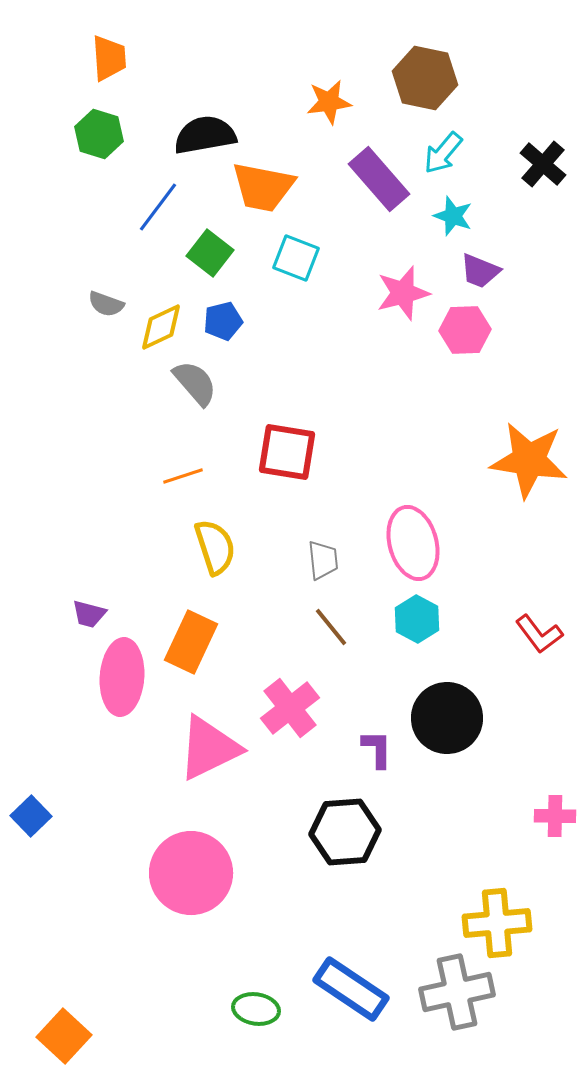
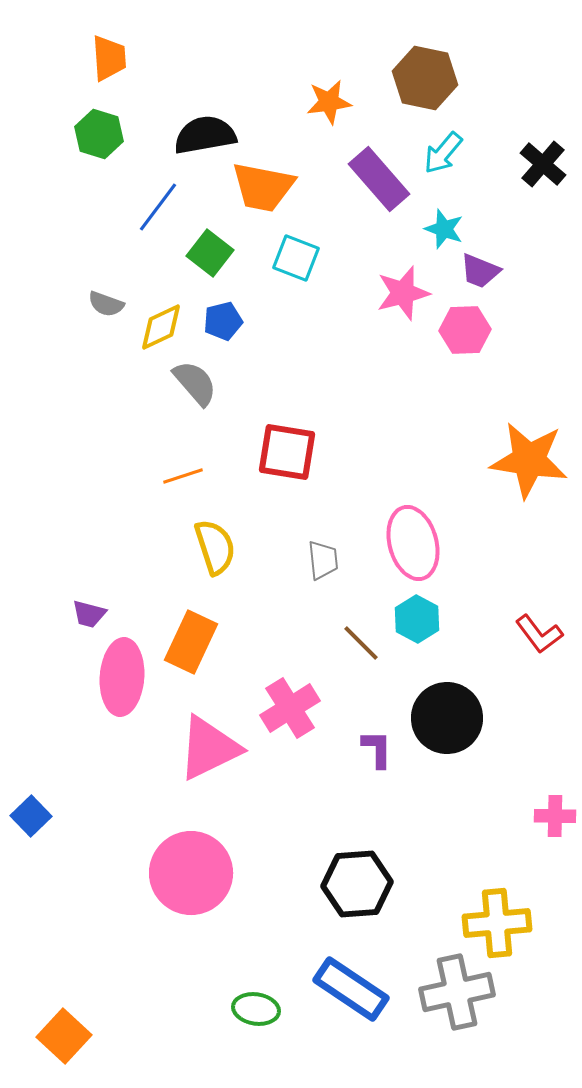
cyan star at (453, 216): moved 9 px left, 13 px down
brown line at (331, 627): moved 30 px right, 16 px down; rotated 6 degrees counterclockwise
pink cross at (290, 708): rotated 6 degrees clockwise
black hexagon at (345, 832): moved 12 px right, 52 px down
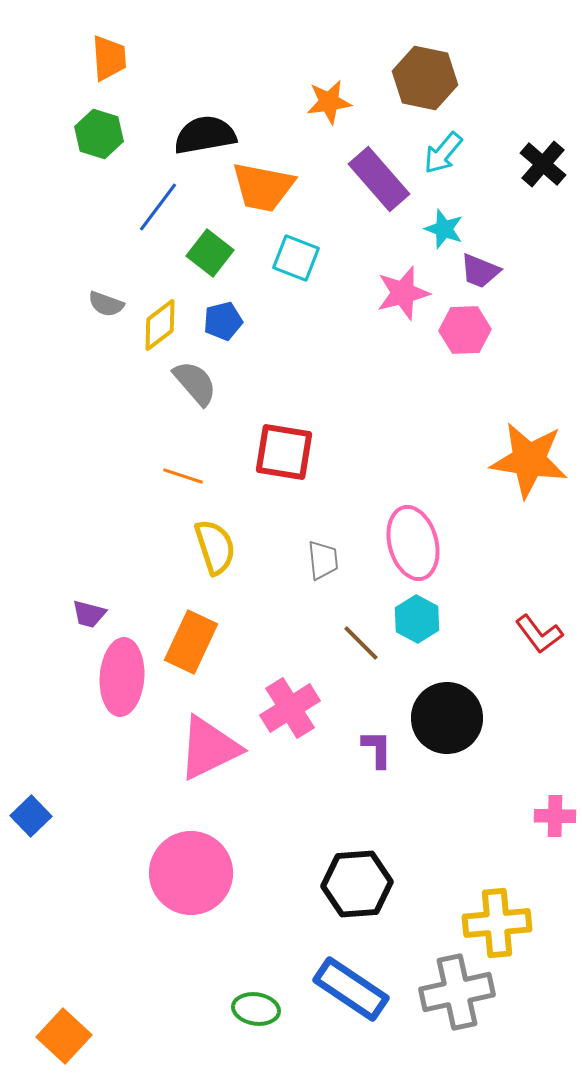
yellow diamond at (161, 327): moved 1 px left, 2 px up; rotated 12 degrees counterclockwise
red square at (287, 452): moved 3 px left
orange line at (183, 476): rotated 36 degrees clockwise
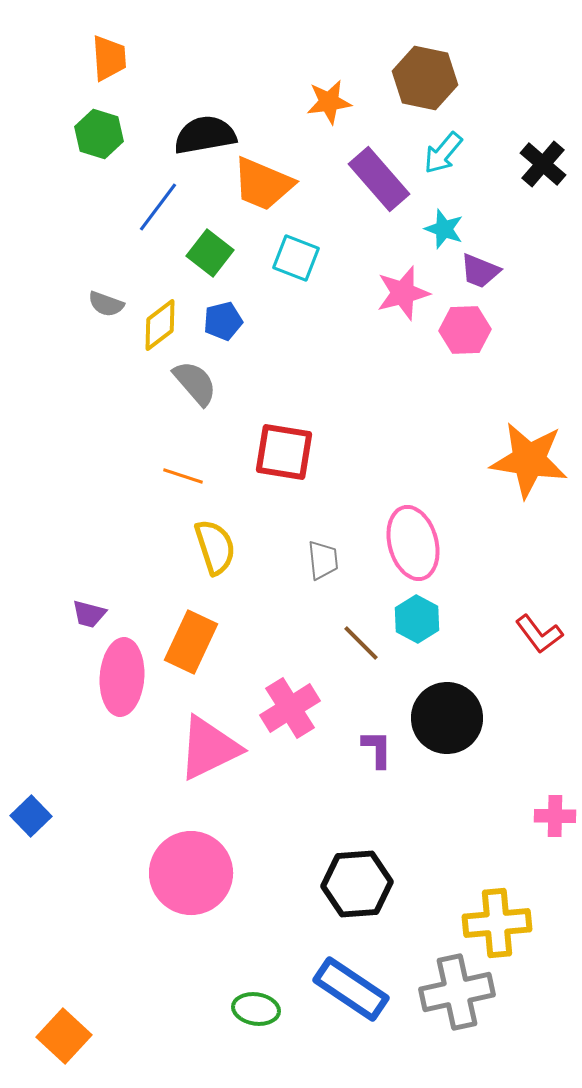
orange trapezoid at (263, 187): moved 3 px up; rotated 12 degrees clockwise
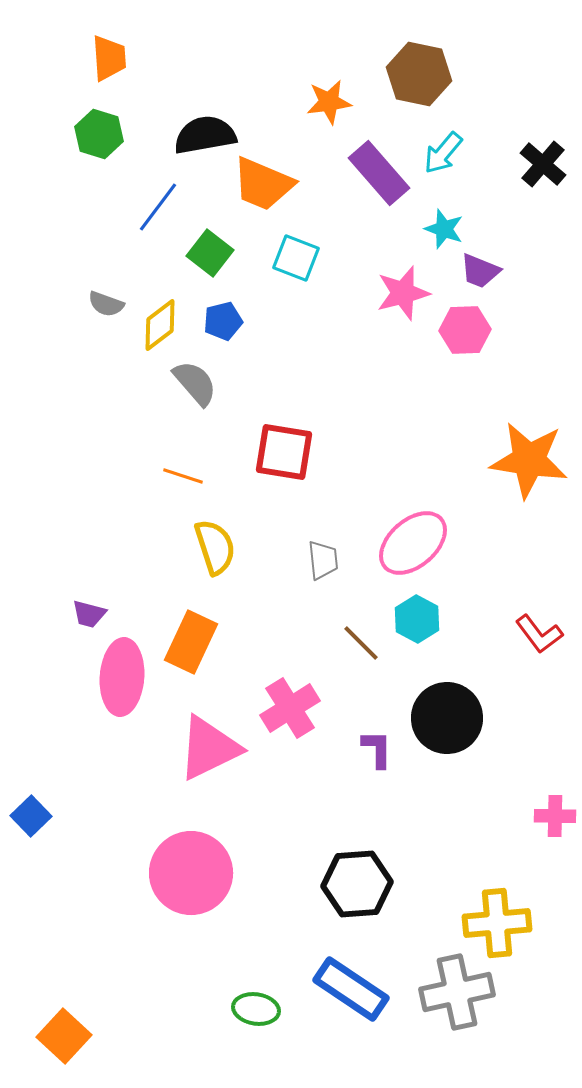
brown hexagon at (425, 78): moved 6 px left, 4 px up
purple rectangle at (379, 179): moved 6 px up
pink ellipse at (413, 543): rotated 64 degrees clockwise
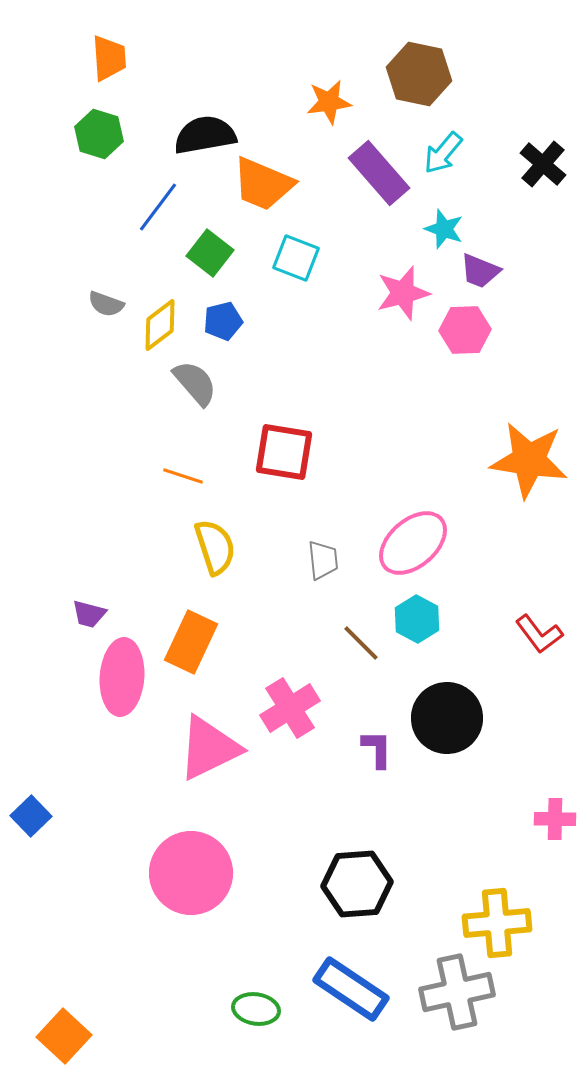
pink cross at (555, 816): moved 3 px down
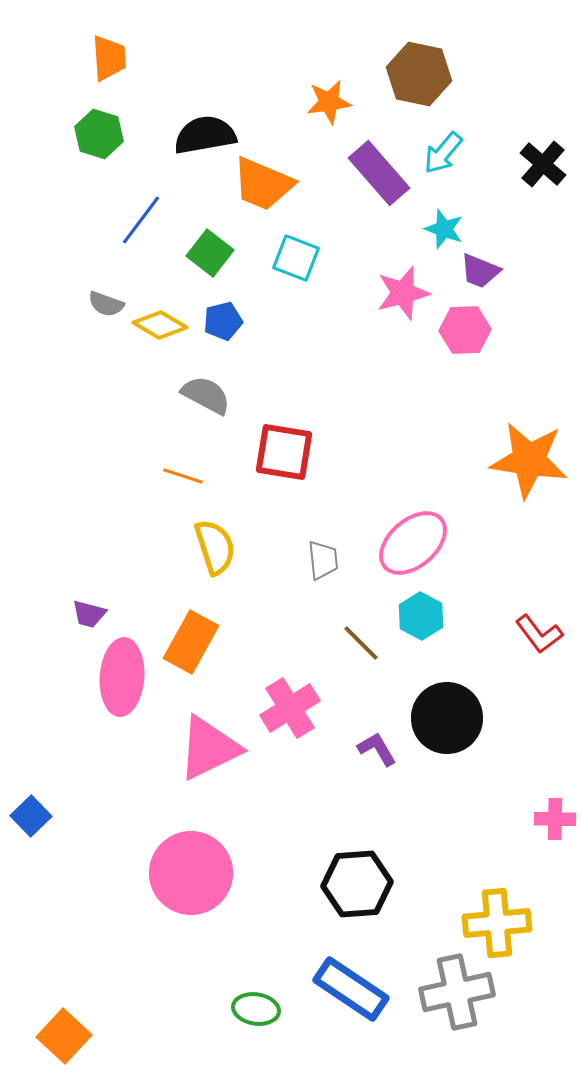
blue line at (158, 207): moved 17 px left, 13 px down
yellow diamond at (160, 325): rotated 68 degrees clockwise
gray semicircle at (195, 383): moved 11 px right, 12 px down; rotated 21 degrees counterclockwise
cyan hexagon at (417, 619): moved 4 px right, 3 px up
orange rectangle at (191, 642): rotated 4 degrees clockwise
purple L-shape at (377, 749): rotated 30 degrees counterclockwise
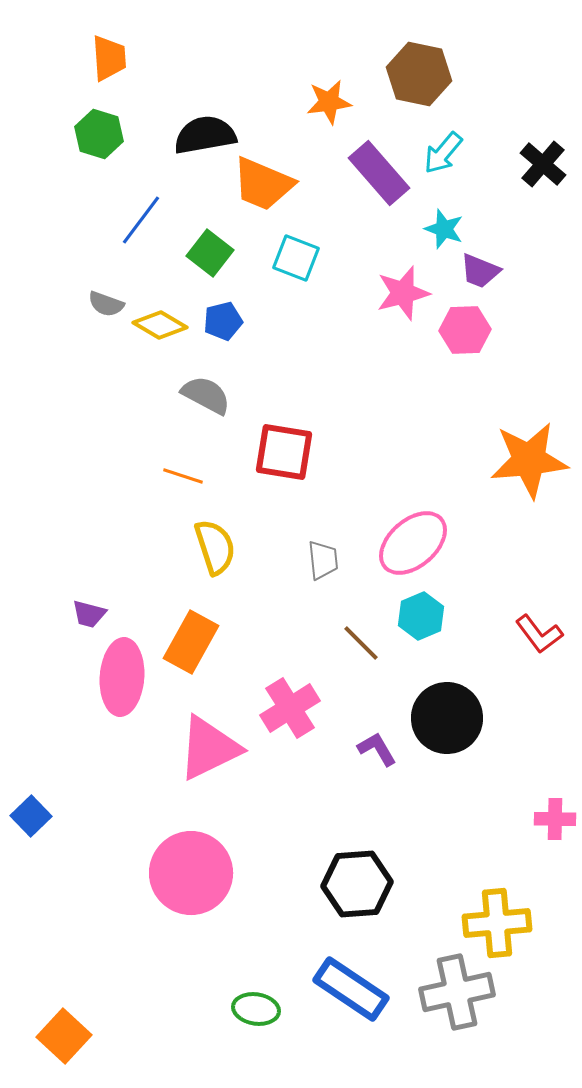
orange star at (529, 460): rotated 14 degrees counterclockwise
cyan hexagon at (421, 616): rotated 9 degrees clockwise
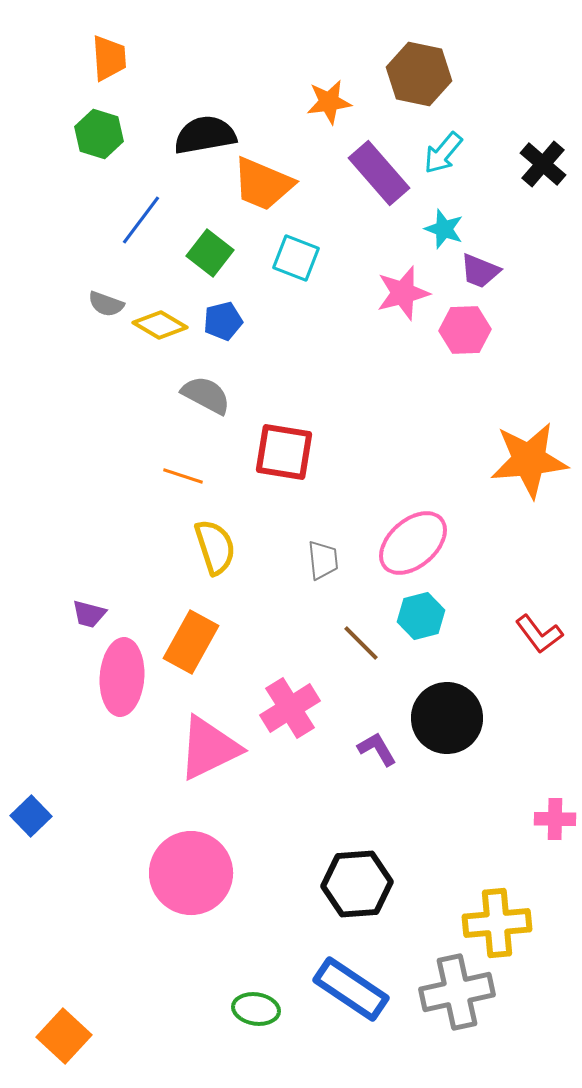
cyan hexagon at (421, 616): rotated 9 degrees clockwise
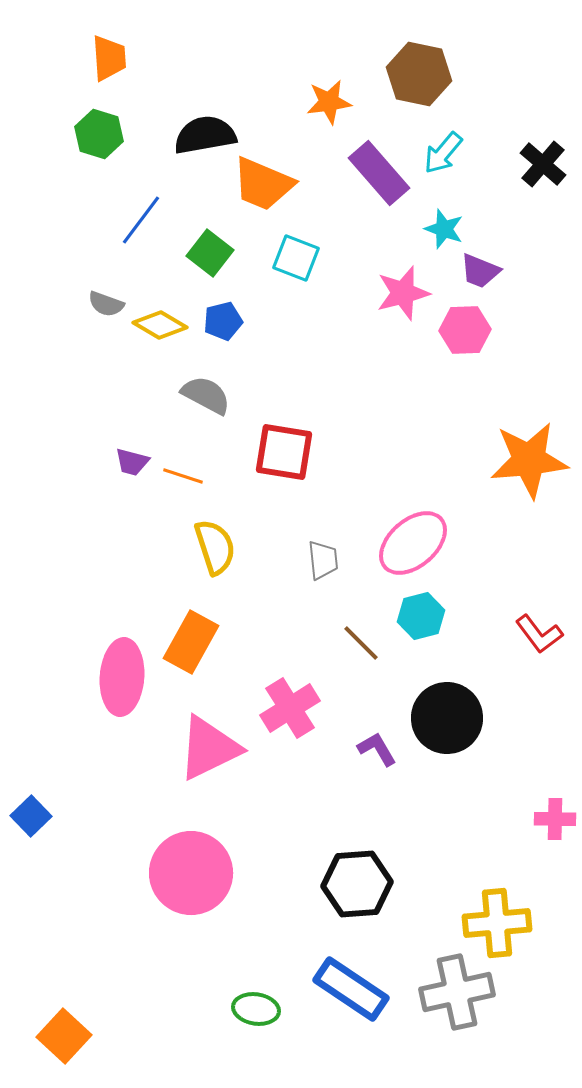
purple trapezoid at (89, 614): moved 43 px right, 152 px up
